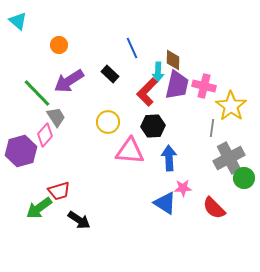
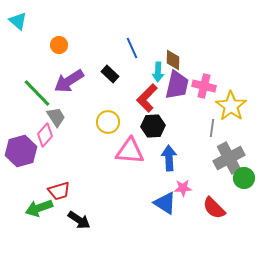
red L-shape: moved 6 px down
green arrow: rotated 16 degrees clockwise
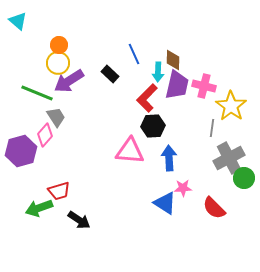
blue line: moved 2 px right, 6 px down
green line: rotated 24 degrees counterclockwise
yellow circle: moved 50 px left, 59 px up
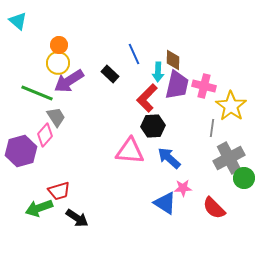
blue arrow: rotated 45 degrees counterclockwise
black arrow: moved 2 px left, 2 px up
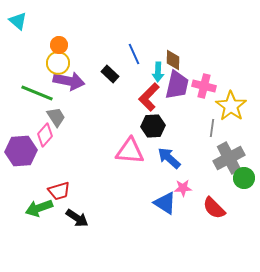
purple arrow: rotated 136 degrees counterclockwise
red L-shape: moved 2 px right, 1 px up
purple hexagon: rotated 12 degrees clockwise
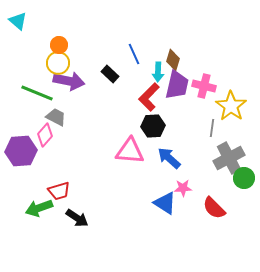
brown diamond: rotated 15 degrees clockwise
gray trapezoid: rotated 30 degrees counterclockwise
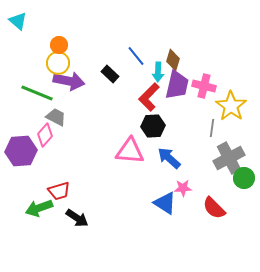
blue line: moved 2 px right, 2 px down; rotated 15 degrees counterclockwise
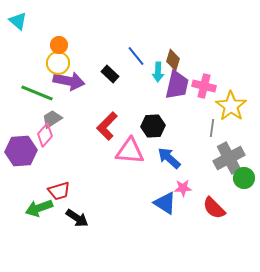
red L-shape: moved 42 px left, 29 px down
gray trapezoid: moved 4 px left, 2 px down; rotated 60 degrees counterclockwise
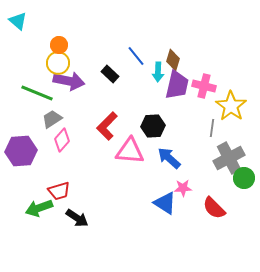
pink diamond: moved 17 px right, 5 px down
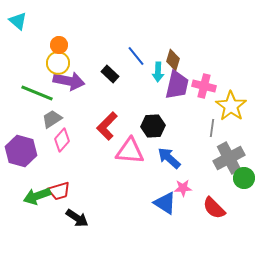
purple hexagon: rotated 20 degrees clockwise
green arrow: moved 2 px left, 12 px up
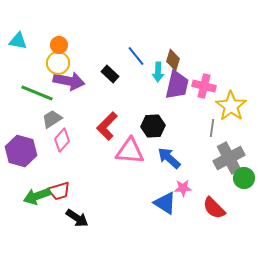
cyan triangle: moved 20 px down; rotated 30 degrees counterclockwise
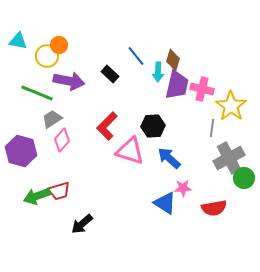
yellow circle: moved 11 px left, 7 px up
pink cross: moved 2 px left, 3 px down
pink triangle: rotated 12 degrees clockwise
red semicircle: rotated 55 degrees counterclockwise
black arrow: moved 5 px right, 6 px down; rotated 105 degrees clockwise
